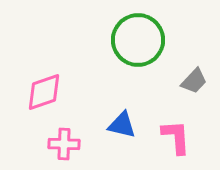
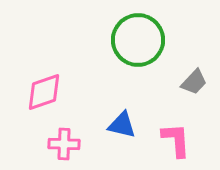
gray trapezoid: moved 1 px down
pink L-shape: moved 3 px down
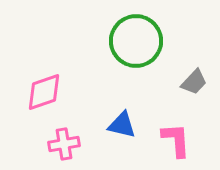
green circle: moved 2 px left, 1 px down
pink cross: rotated 12 degrees counterclockwise
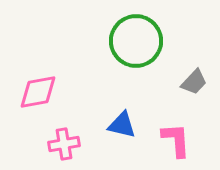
pink diamond: moved 6 px left; rotated 9 degrees clockwise
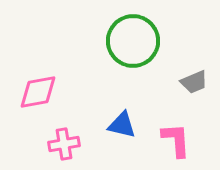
green circle: moved 3 px left
gray trapezoid: rotated 24 degrees clockwise
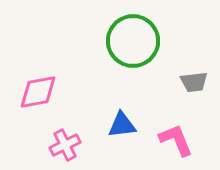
gray trapezoid: rotated 16 degrees clockwise
blue triangle: rotated 20 degrees counterclockwise
pink L-shape: rotated 18 degrees counterclockwise
pink cross: moved 1 px right, 1 px down; rotated 16 degrees counterclockwise
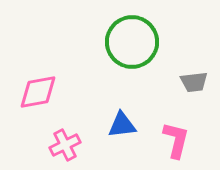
green circle: moved 1 px left, 1 px down
pink L-shape: rotated 36 degrees clockwise
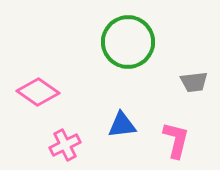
green circle: moved 4 px left
pink diamond: rotated 45 degrees clockwise
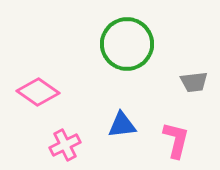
green circle: moved 1 px left, 2 px down
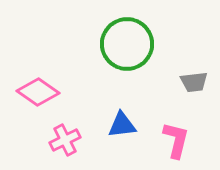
pink cross: moved 5 px up
